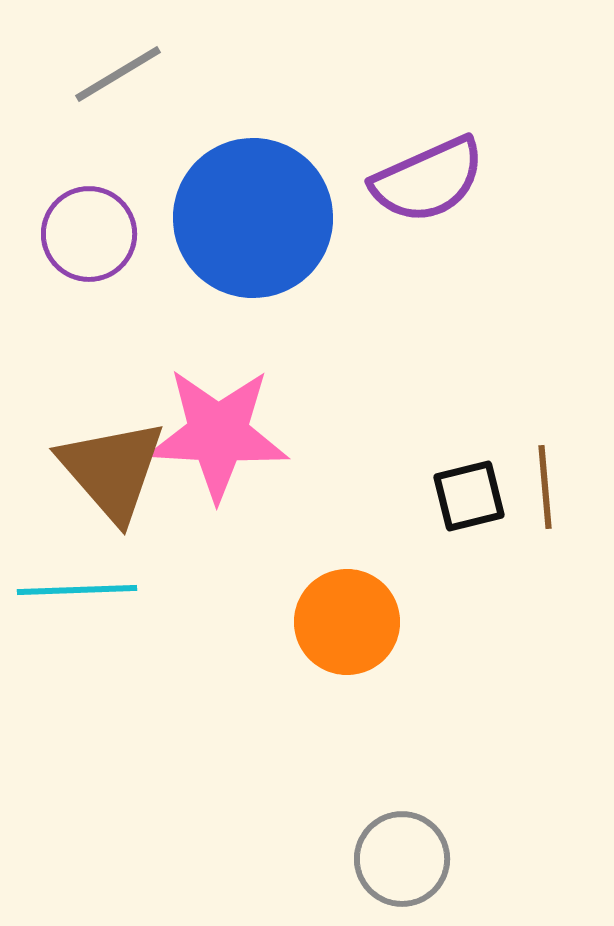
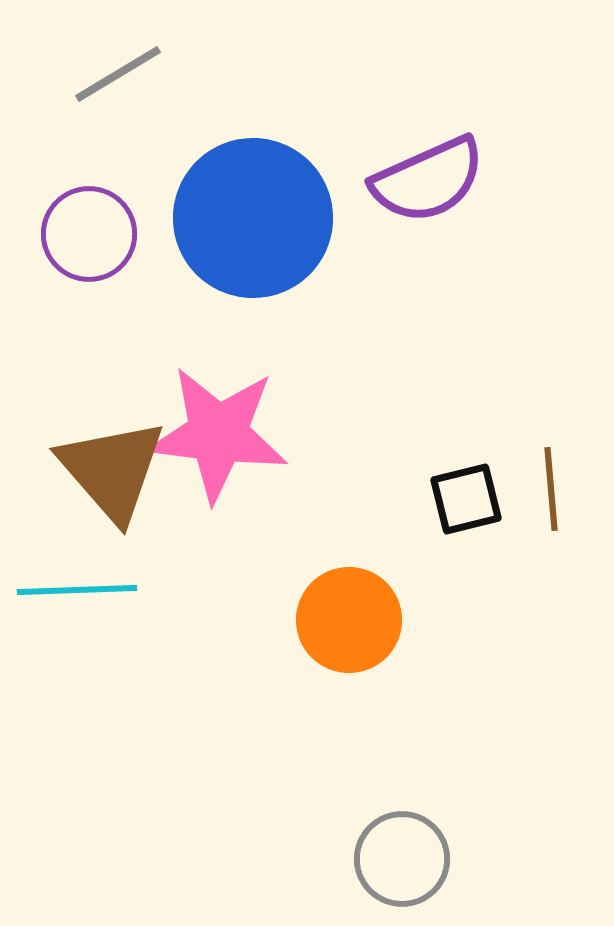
pink star: rotated 4 degrees clockwise
brown line: moved 6 px right, 2 px down
black square: moved 3 px left, 3 px down
orange circle: moved 2 px right, 2 px up
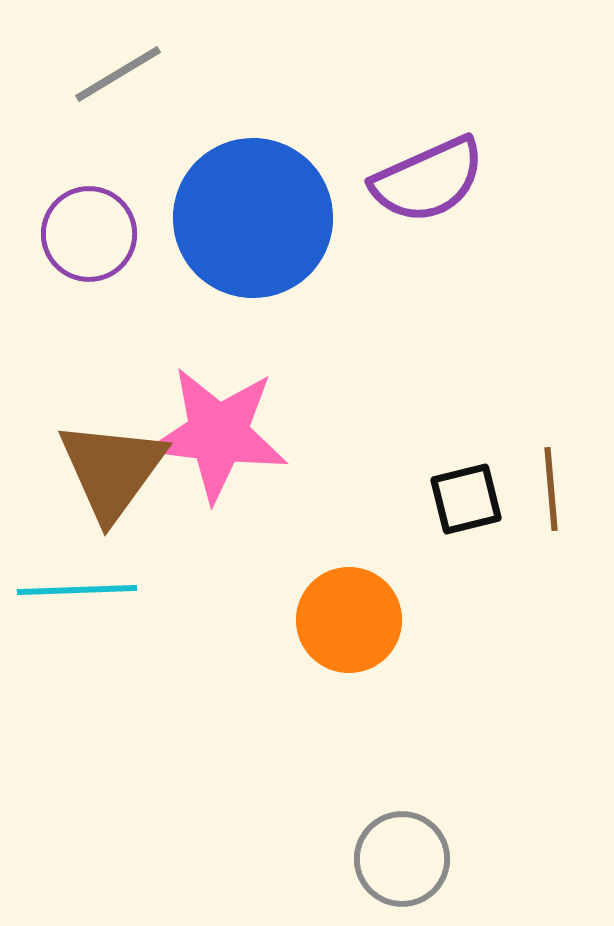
brown triangle: rotated 17 degrees clockwise
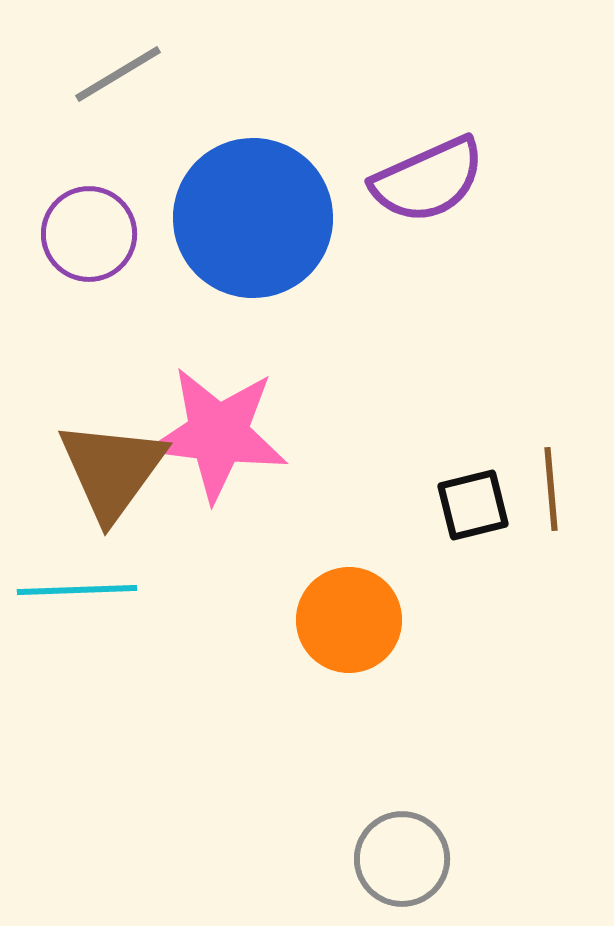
black square: moved 7 px right, 6 px down
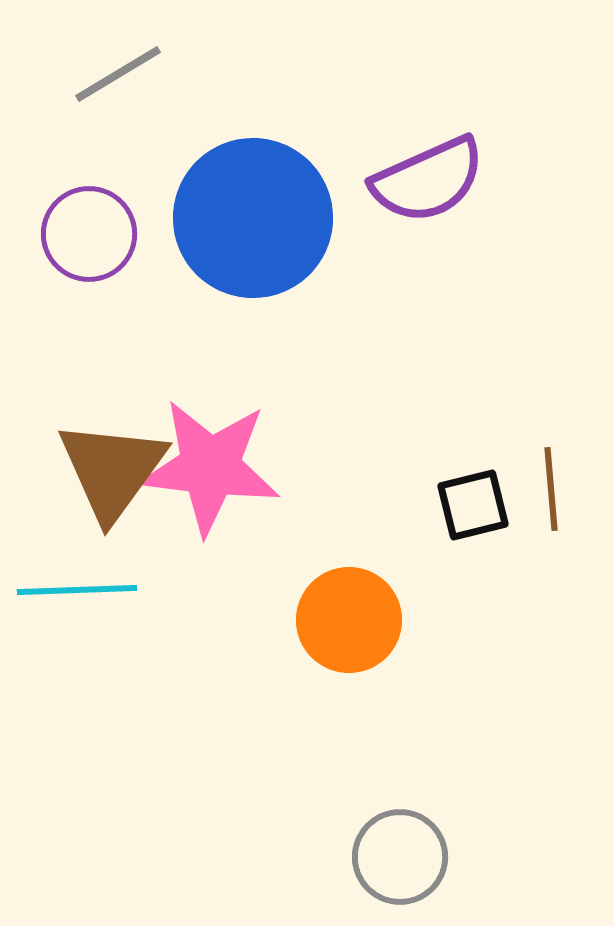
pink star: moved 8 px left, 33 px down
gray circle: moved 2 px left, 2 px up
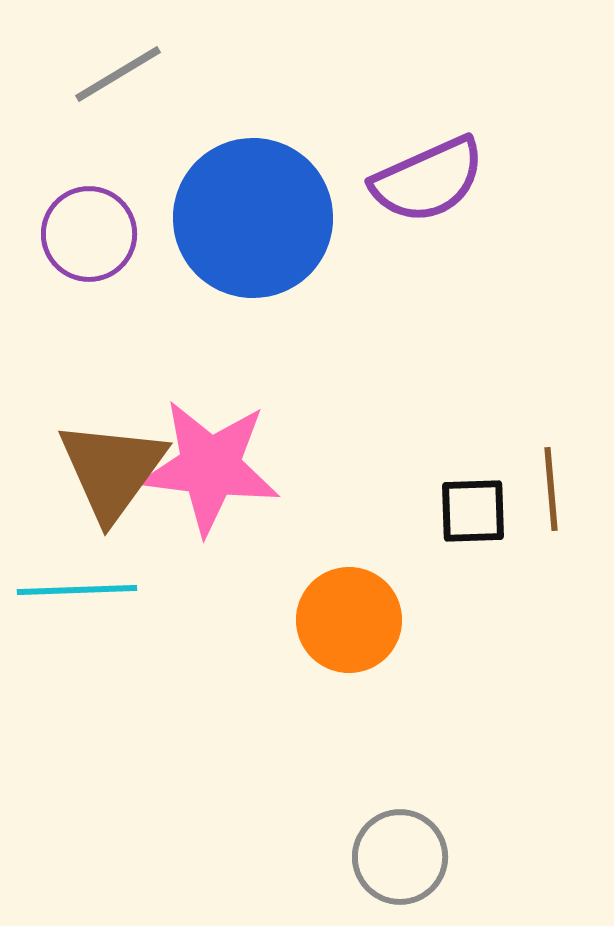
black square: moved 6 px down; rotated 12 degrees clockwise
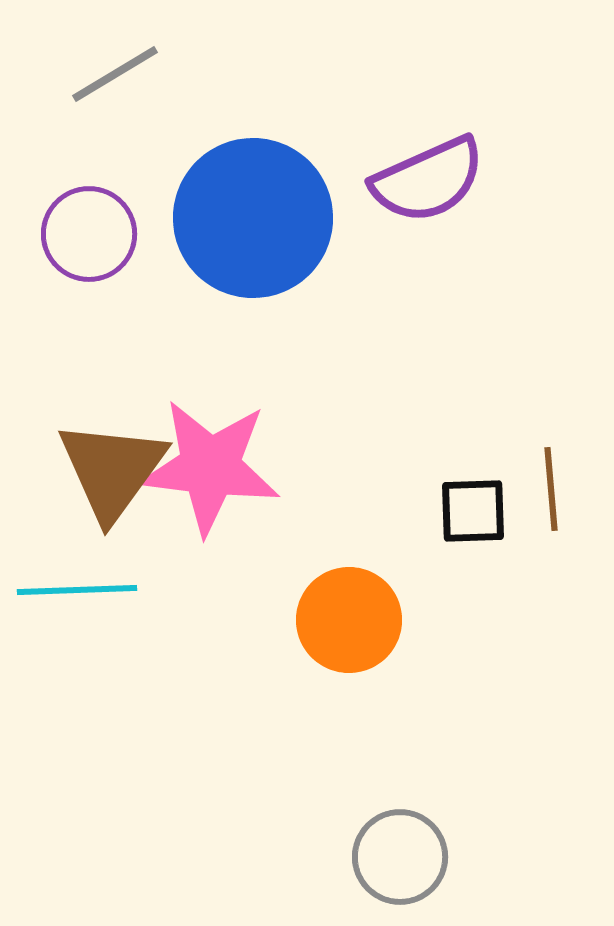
gray line: moved 3 px left
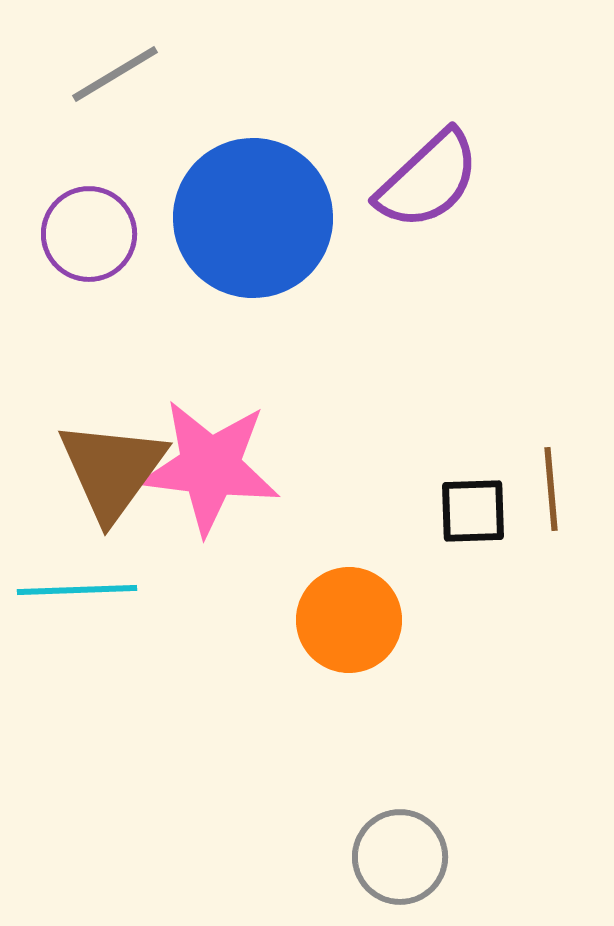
purple semicircle: rotated 19 degrees counterclockwise
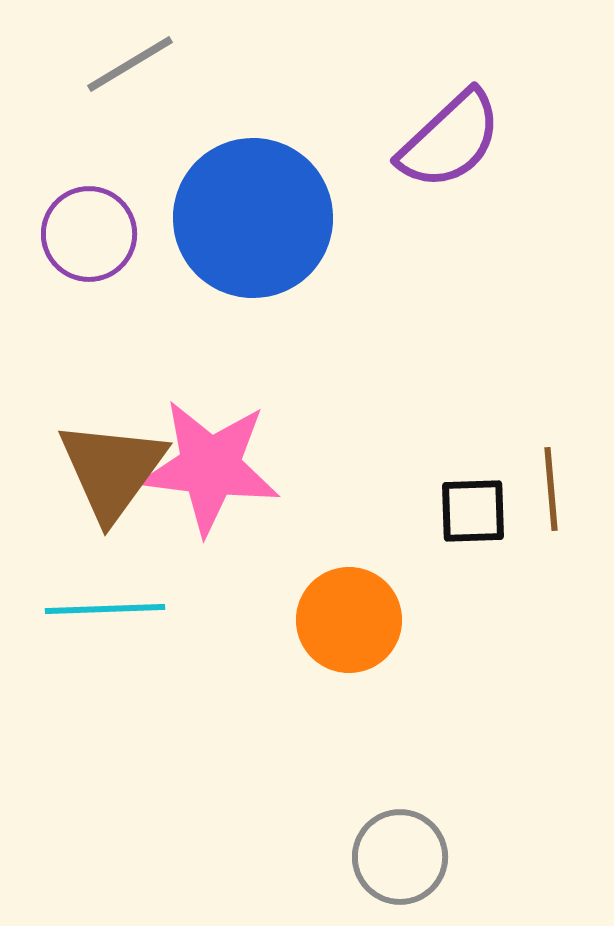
gray line: moved 15 px right, 10 px up
purple semicircle: moved 22 px right, 40 px up
cyan line: moved 28 px right, 19 px down
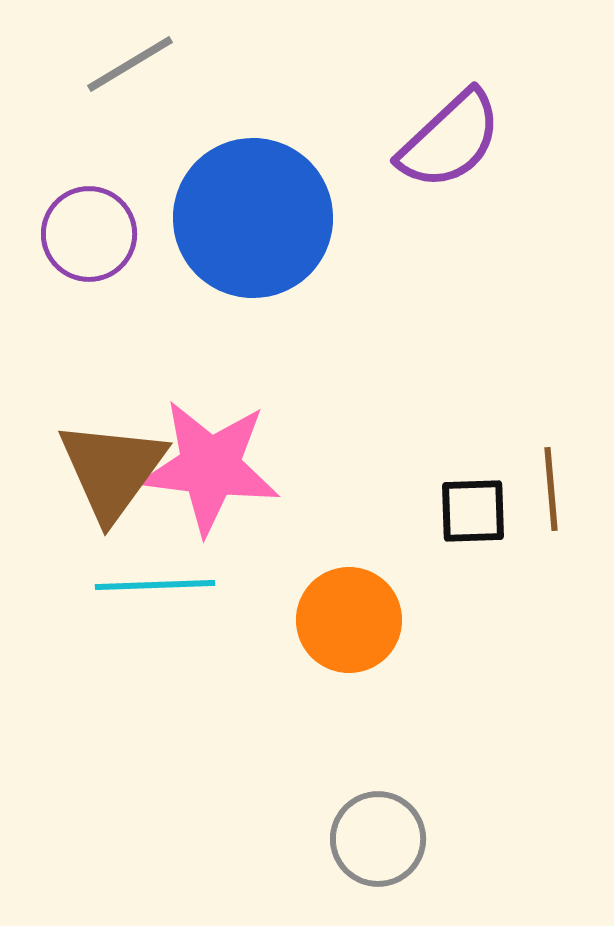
cyan line: moved 50 px right, 24 px up
gray circle: moved 22 px left, 18 px up
